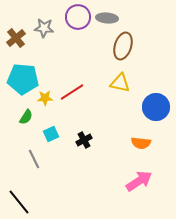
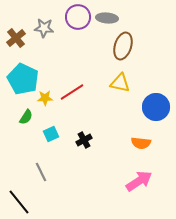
cyan pentagon: rotated 20 degrees clockwise
gray line: moved 7 px right, 13 px down
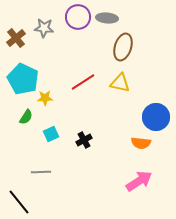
brown ellipse: moved 1 px down
red line: moved 11 px right, 10 px up
blue circle: moved 10 px down
gray line: rotated 66 degrees counterclockwise
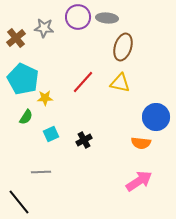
red line: rotated 15 degrees counterclockwise
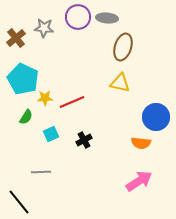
red line: moved 11 px left, 20 px down; rotated 25 degrees clockwise
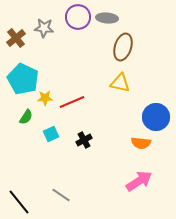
gray line: moved 20 px right, 23 px down; rotated 36 degrees clockwise
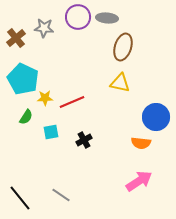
cyan square: moved 2 px up; rotated 14 degrees clockwise
black line: moved 1 px right, 4 px up
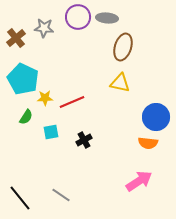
orange semicircle: moved 7 px right
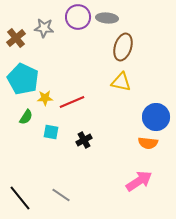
yellow triangle: moved 1 px right, 1 px up
cyan square: rotated 21 degrees clockwise
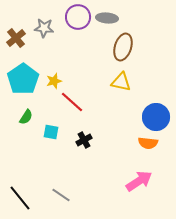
cyan pentagon: rotated 12 degrees clockwise
yellow star: moved 9 px right, 17 px up; rotated 14 degrees counterclockwise
red line: rotated 65 degrees clockwise
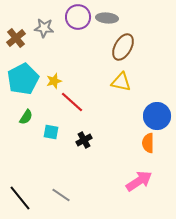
brown ellipse: rotated 12 degrees clockwise
cyan pentagon: rotated 8 degrees clockwise
blue circle: moved 1 px right, 1 px up
orange semicircle: rotated 84 degrees clockwise
